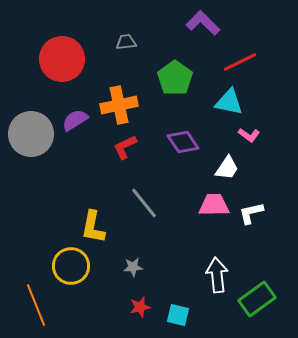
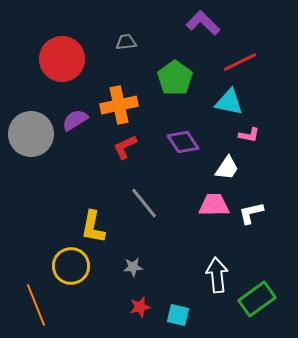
pink L-shape: rotated 25 degrees counterclockwise
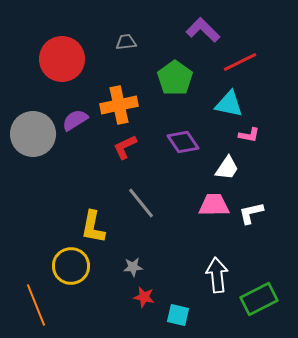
purple L-shape: moved 7 px down
cyan triangle: moved 2 px down
gray circle: moved 2 px right
gray line: moved 3 px left
green rectangle: moved 2 px right; rotated 9 degrees clockwise
red star: moved 4 px right, 10 px up; rotated 25 degrees clockwise
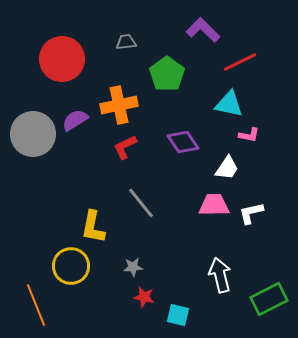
green pentagon: moved 8 px left, 4 px up
white arrow: moved 3 px right; rotated 8 degrees counterclockwise
green rectangle: moved 10 px right
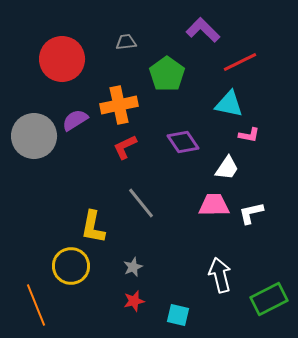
gray circle: moved 1 px right, 2 px down
gray star: rotated 18 degrees counterclockwise
red star: moved 10 px left, 4 px down; rotated 25 degrees counterclockwise
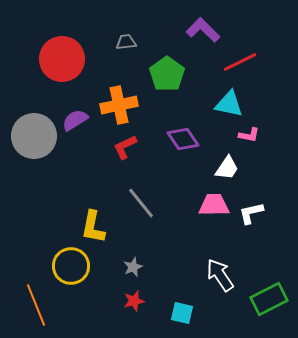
purple diamond: moved 3 px up
white arrow: rotated 20 degrees counterclockwise
cyan square: moved 4 px right, 2 px up
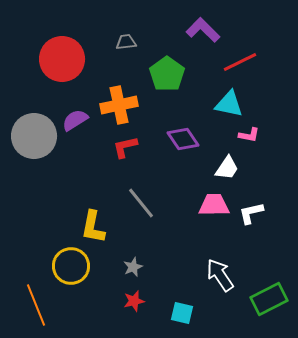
red L-shape: rotated 12 degrees clockwise
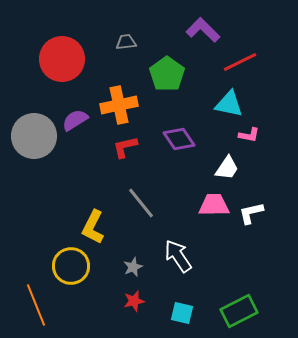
purple diamond: moved 4 px left
yellow L-shape: rotated 16 degrees clockwise
white arrow: moved 42 px left, 19 px up
green rectangle: moved 30 px left, 12 px down
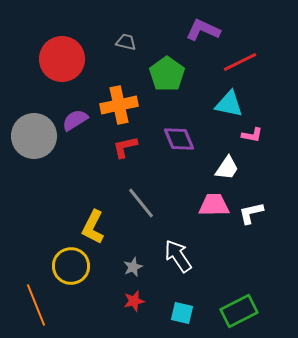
purple L-shape: rotated 20 degrees counterclockwise
gray trapezoid: rotated 20 degrees clockwise
pink L-shape: moved 3 px right
purple diamond: rotated 12 degrees clockwise
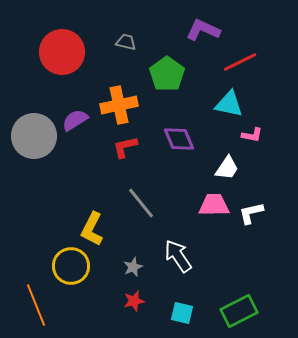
red circle: moved 7 px up
yellow L-shape: moved 1 px left, 2 px down
